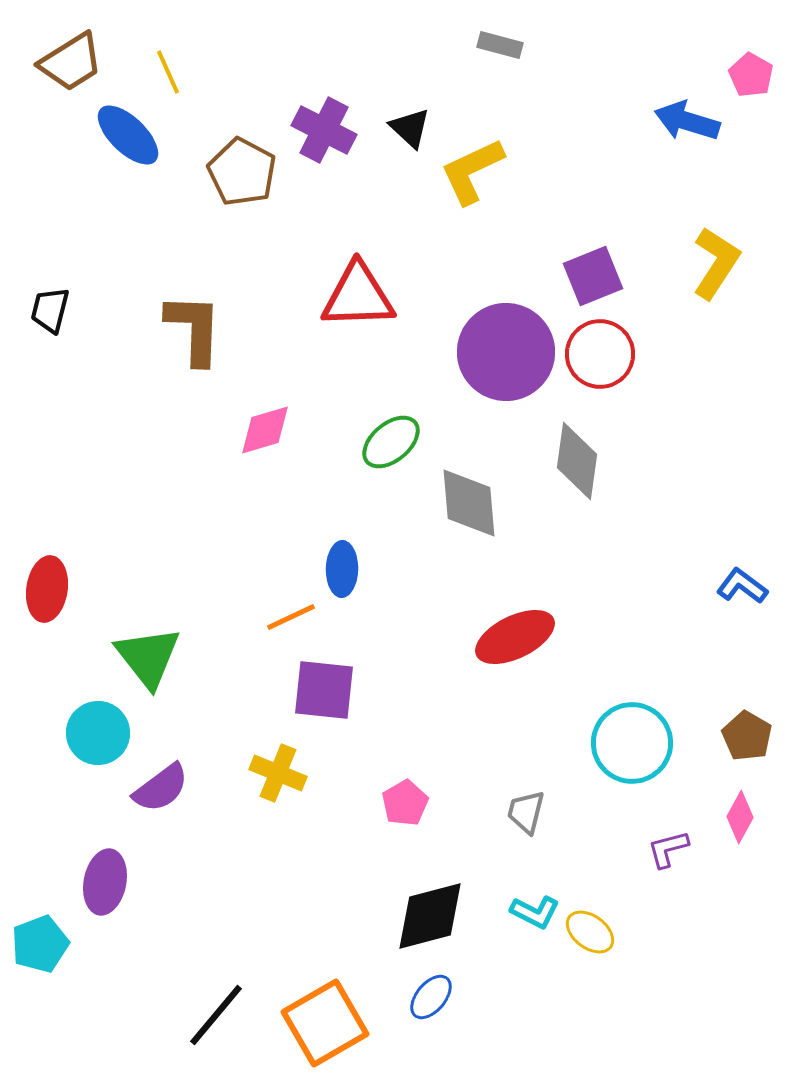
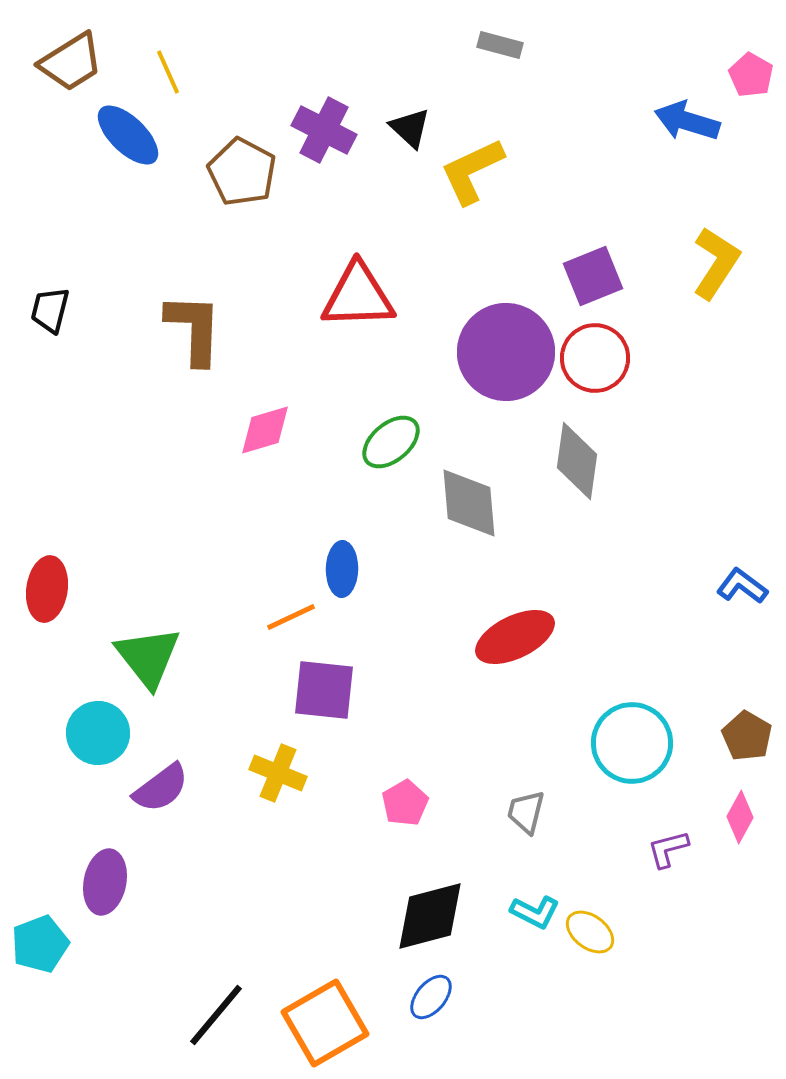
red circle at (600, 354): moved 5 px left, 4 px down
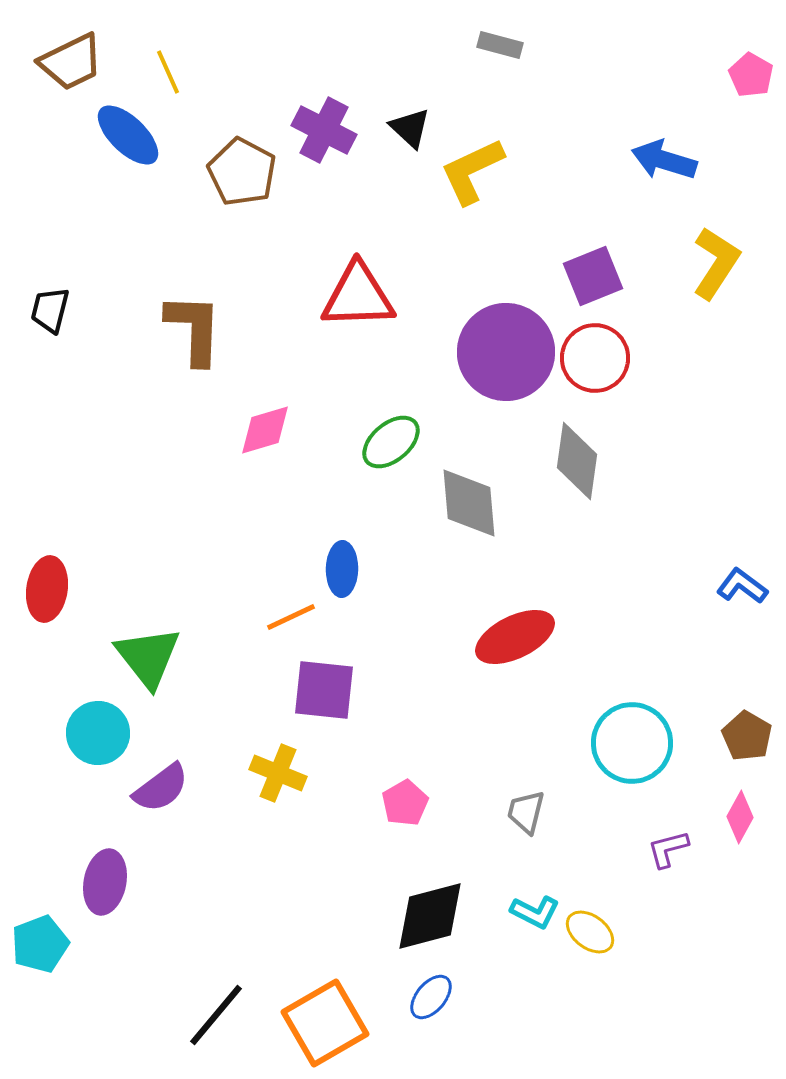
brown trapezoid at (71, 62): rotated 6 degrees clockwise
blue arrow at (687, 121): moved 23 px left, 39 px down
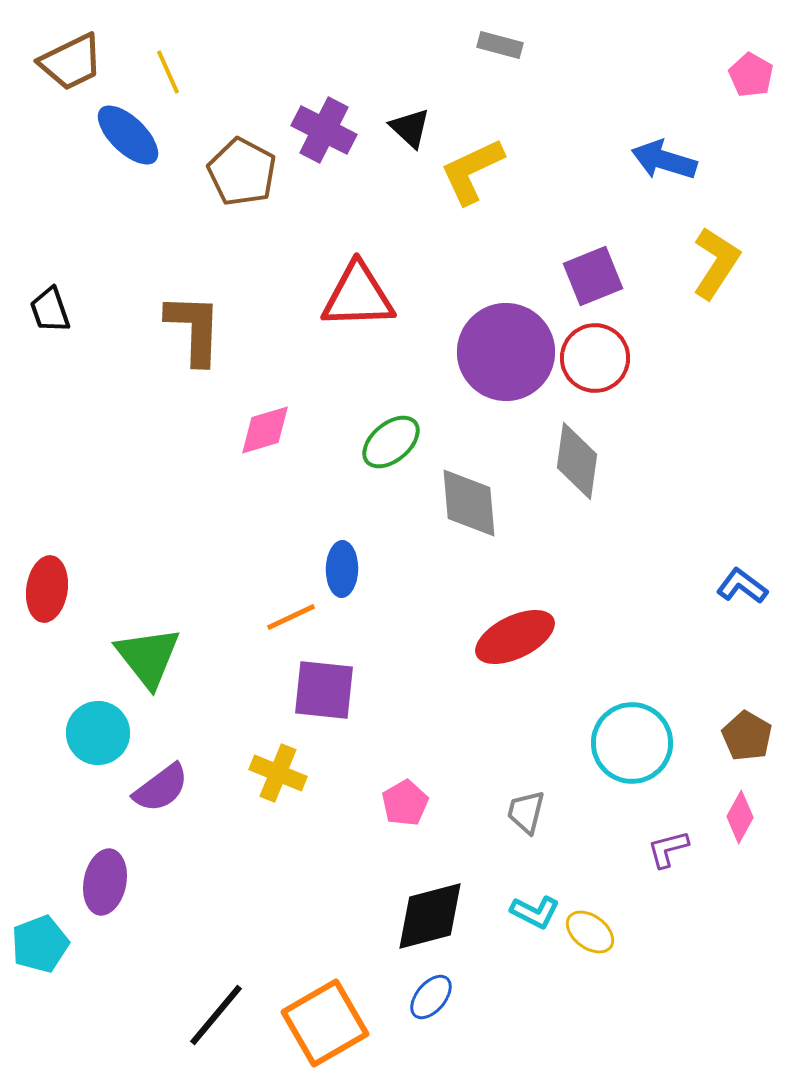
black trapezoid at (50, 310): rotated 33 degrees counterclockwise
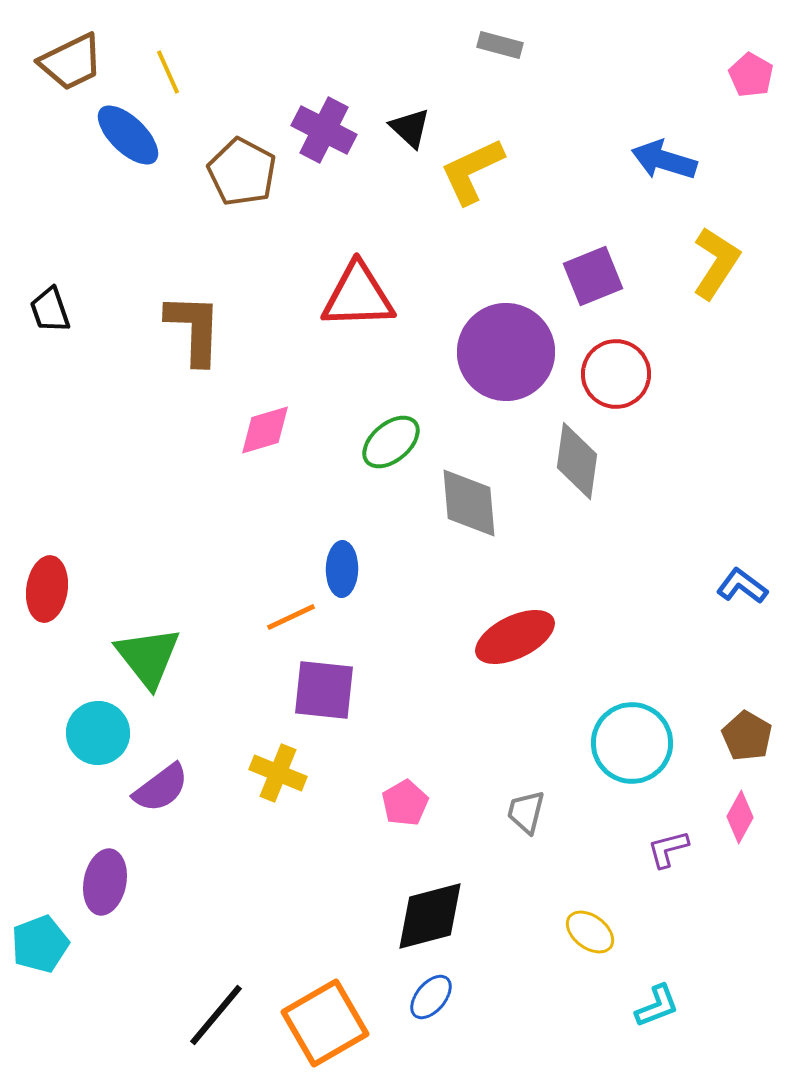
red circle at (595, 358): moved 21 px right, 16 px down
cyan L-shape at (535, 912): moved 122 px right, 94 px down; rotated 48 degrees counterclockwise
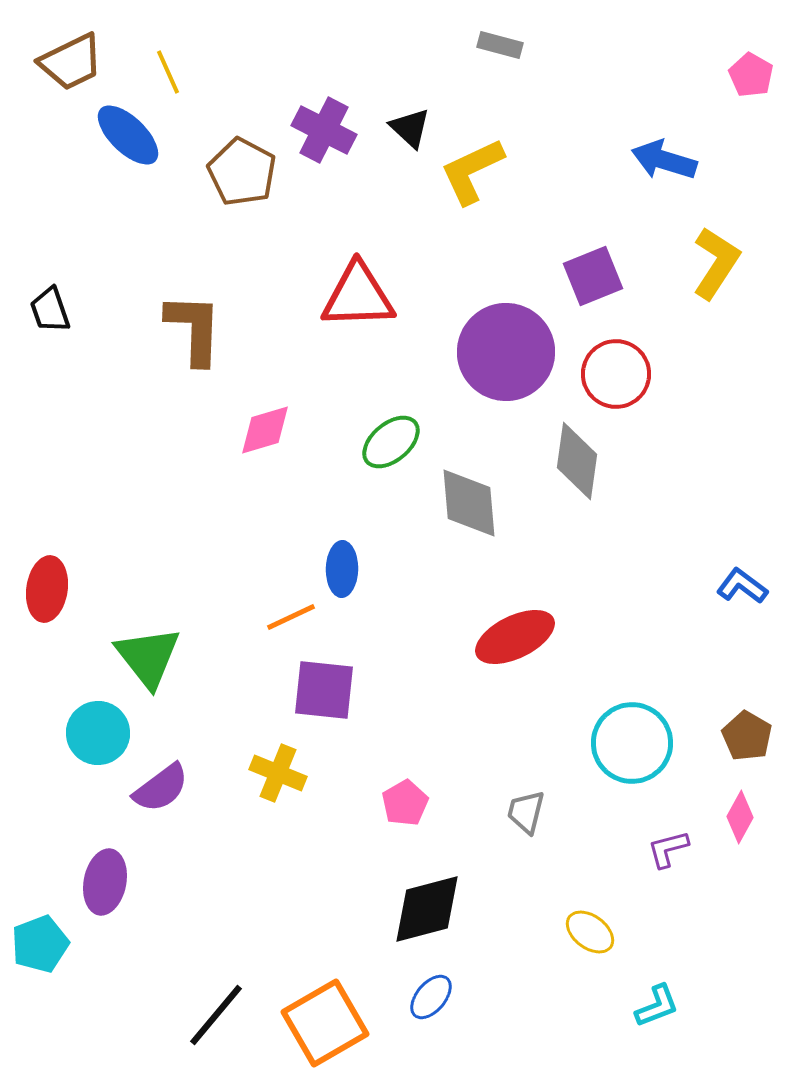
black diamond at (430, 916): moved 3 px left, 7 px up
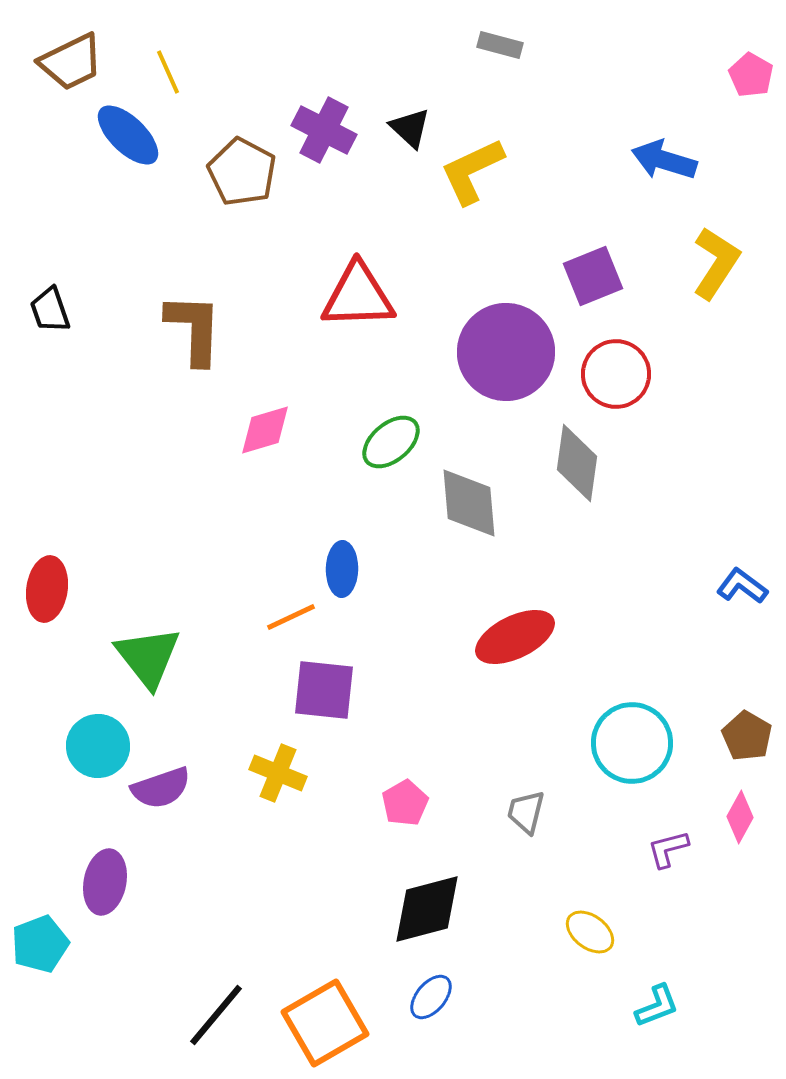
gray diamond at (577, 461): moved 2 px down
cyan circle at (98, 733): moved 13 px down
purple semicircle at (161, 788): rotated 18 degrees clockwise
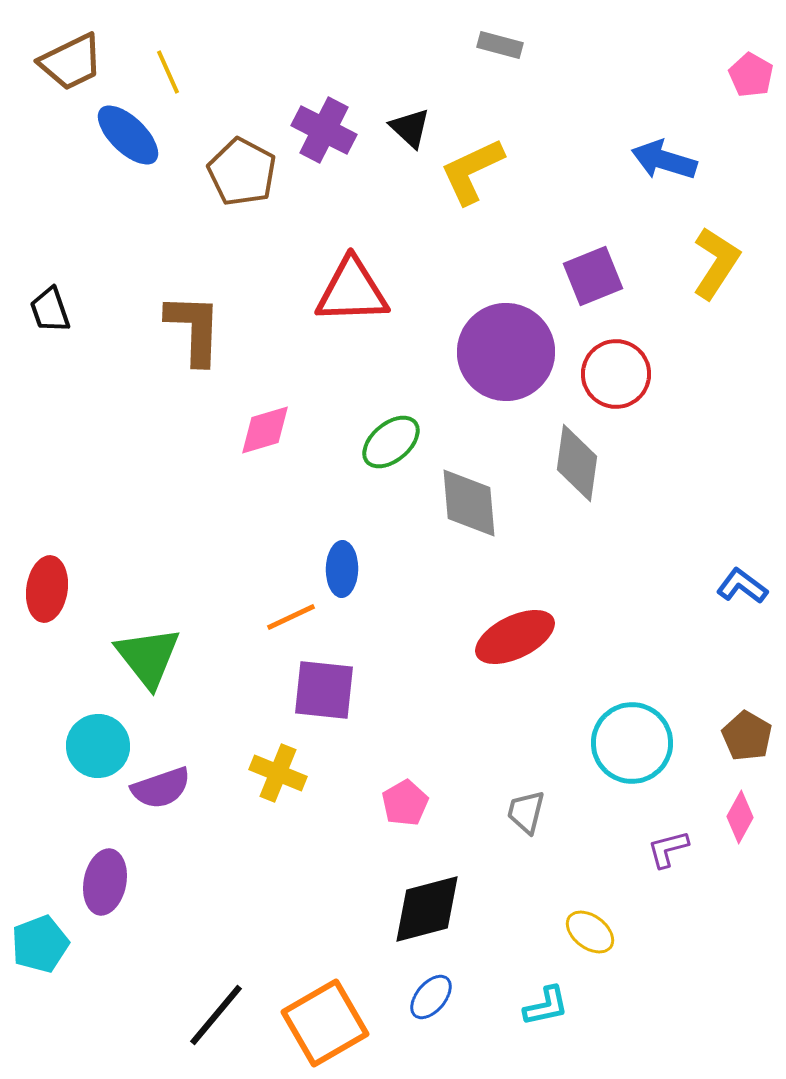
red triangle at (358, 296): moved 6 px left, 5 px up
cyan L-shape at (657, 1006): moved 111 px left; rotated 9 degrees clockwise
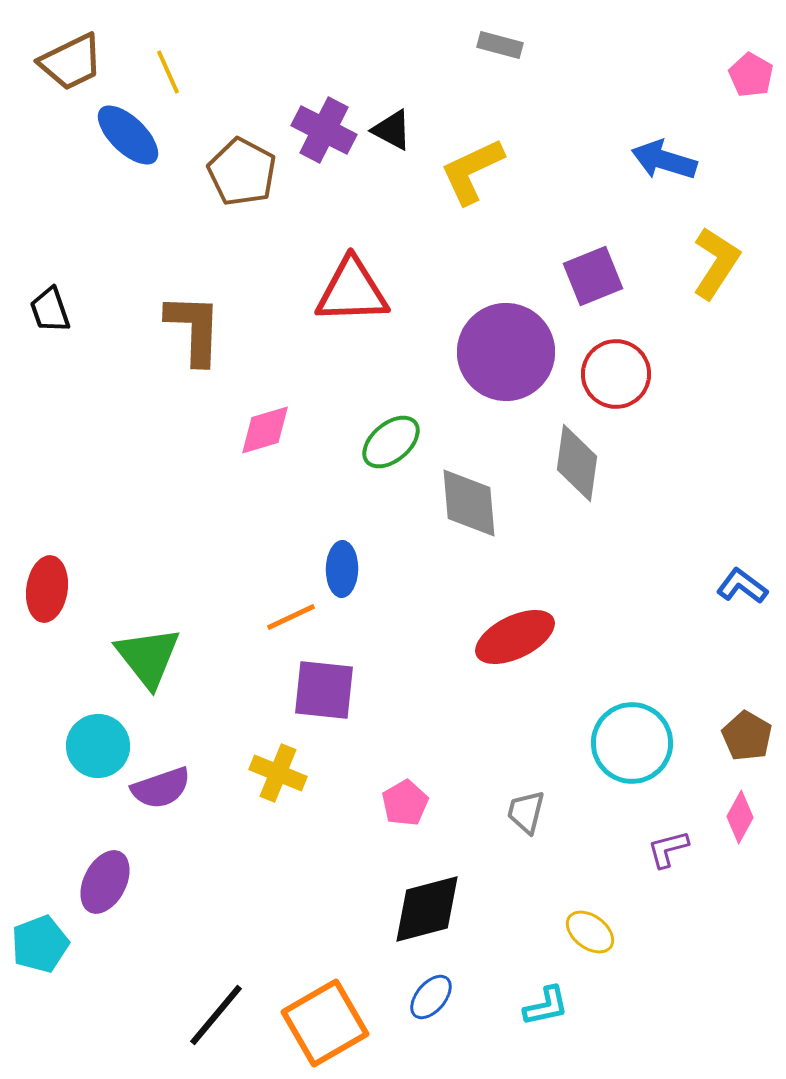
black triangle at (410, 128): moved 18 px left, 2 px down; rotated 15 degrees counterclockwise
purple ellipse at (105, 882): rotated 16 degrees clockwise
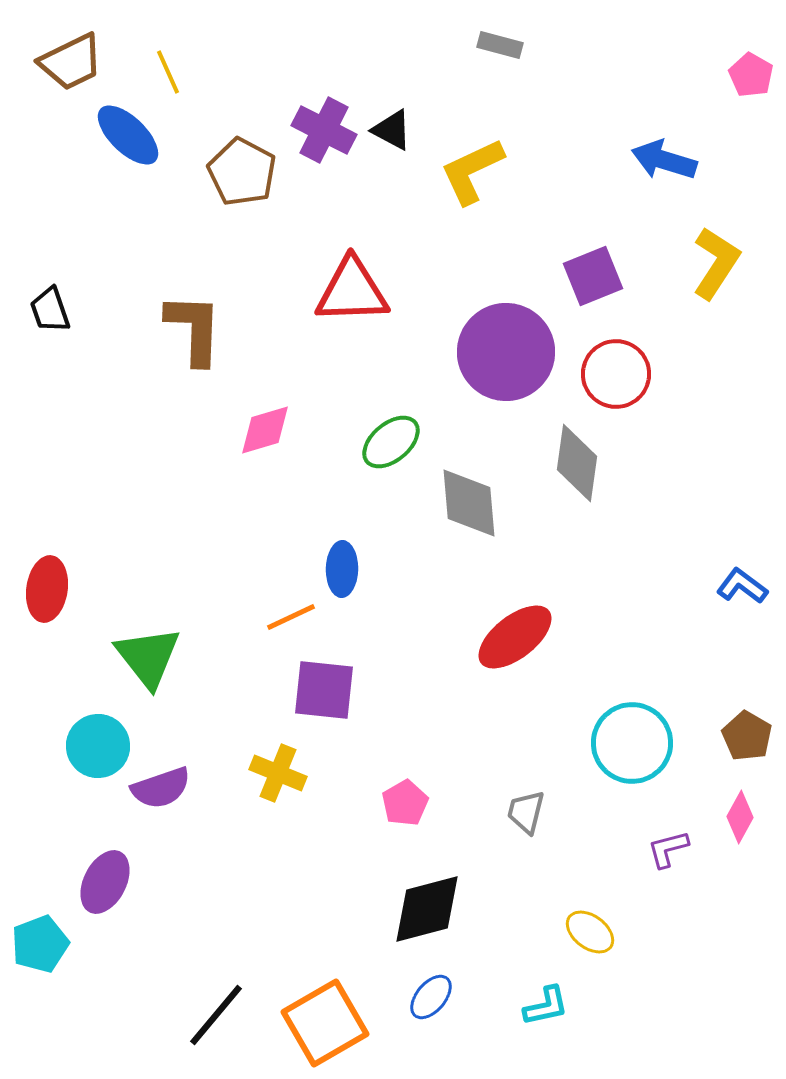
red ellipse at (515, 637): rotated 12 degrees counterclockwise
